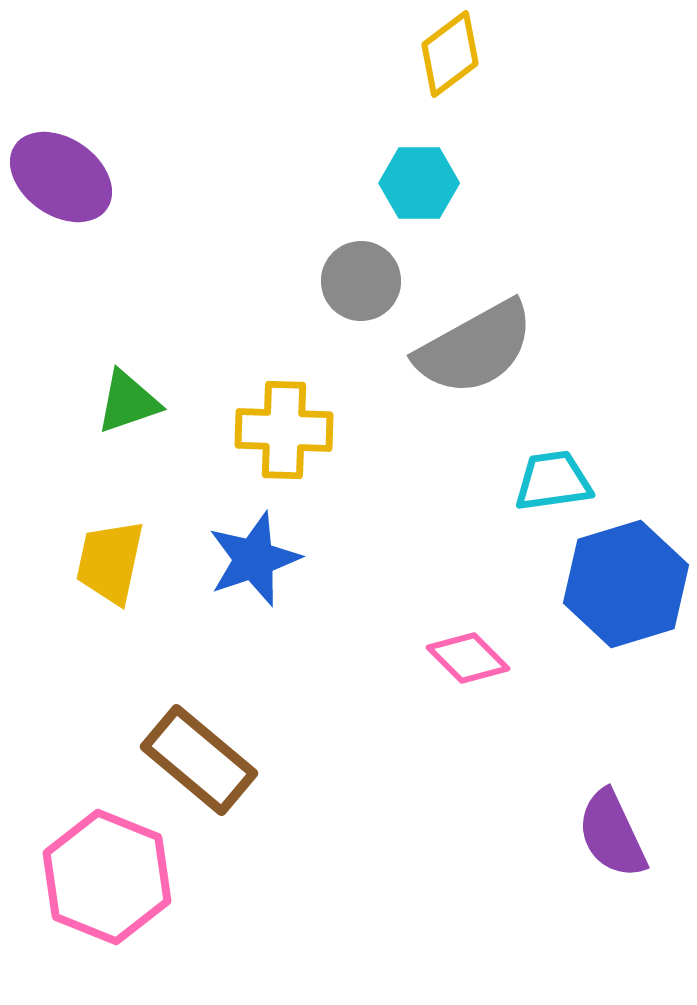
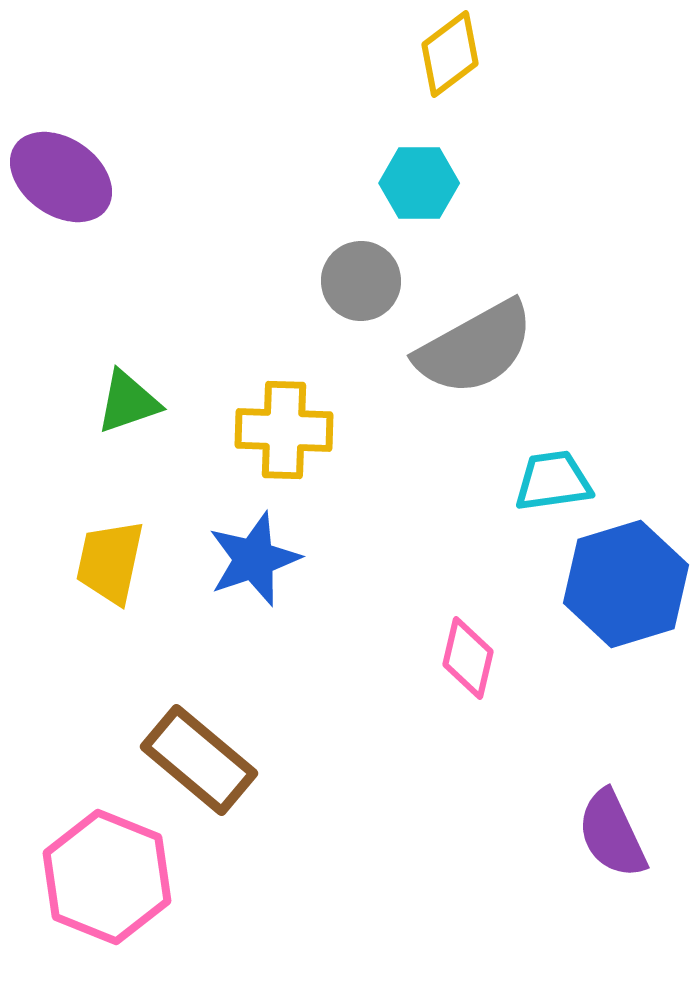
pink diamond: rotated 58 degrees clockwise
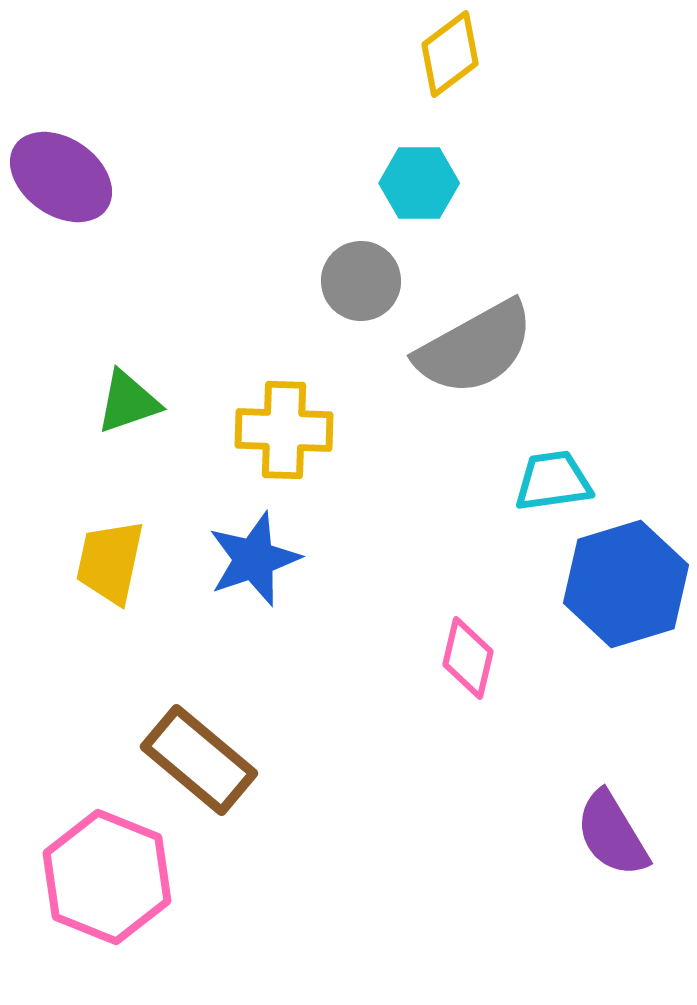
purple semicircle: rotated 6 degrees counterclockwise
